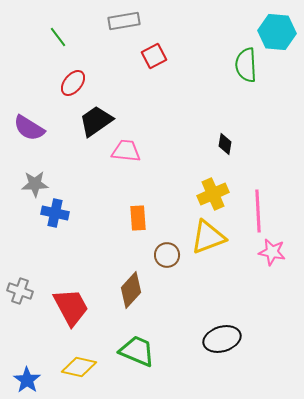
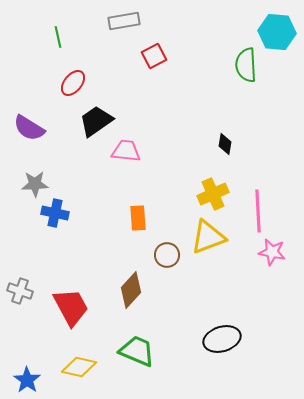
green line: rotated 25 degrees clockwise
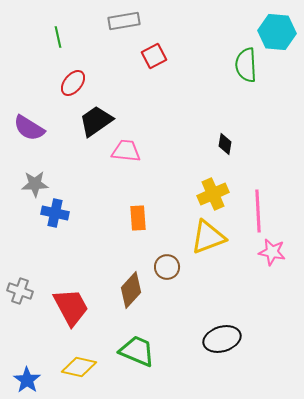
brown circle: moved 12 px down
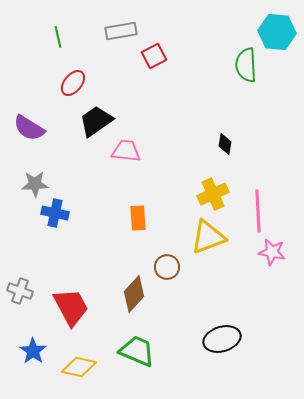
gray rectangle: moved 3 px left, 10 px down
brown diamond: moved 3 px right, 4 px down
blue star: moved 6 px right, 29 px up
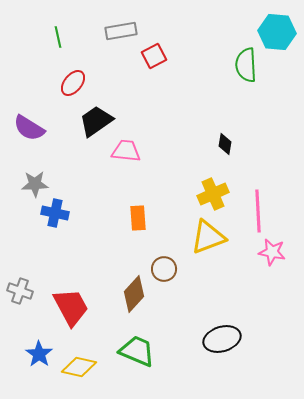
brown circle: moved 3 px left, 2 px down
blue star: moved 6 px right, 3 px down
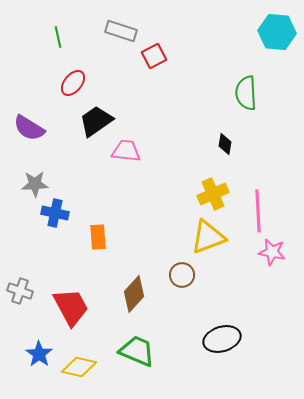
gray rectangle: rotated 28 degrees clockwise
green semicircle: moved 28 px down
orange rectangle: moved 40 px left, 19 px down
brown circle: moved 18 px right, 6 px down
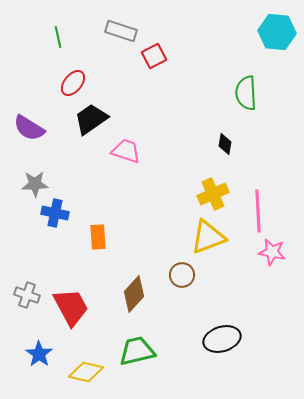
black trapezoid: moved 5 px left, 2 px up
pink trapezoid: rotated 12 degrees clockwise
gray cross: moved 7 px right, 4 px down
green trapezoid: rotated 36 degrees counterclockwise
yellow diamond: moved 7 px right, 5 px down
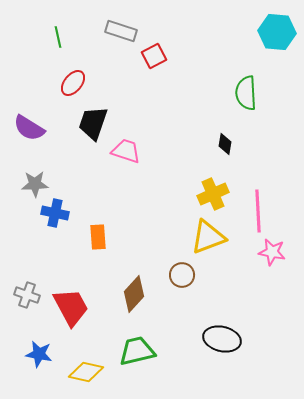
black trapezoid: moved 2 px right, 4 px down; rotated 36 degrees counterclockwise
black ellipse: rotated 30 degrees clockwise
blue star: rotated 24 degrees counterclockwise
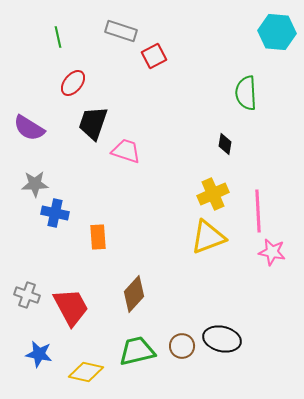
brown circle: moved 71 px down
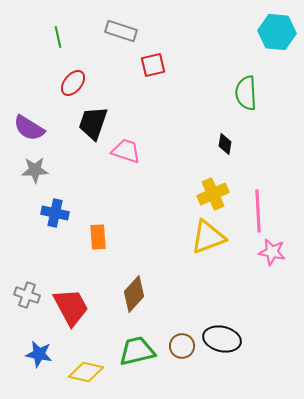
red square: moved 1 px left, 9 px down; rotated 15 degrees clockwise
gray star: moved 14 px up
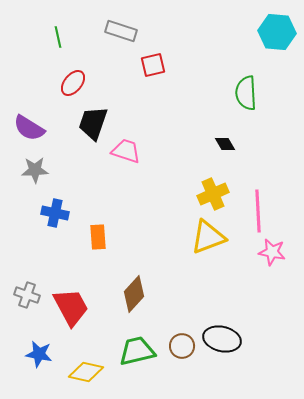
black diamond: rotated 40 degrees counterclockwise
